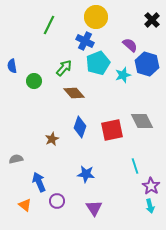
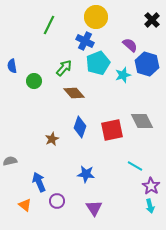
gray semicircle: moved 6 px left, 2 px down
cyan line: rotated 42 degrees counterclockwise
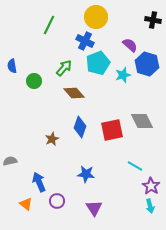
black cross: moved 1 px right; rotated 35 degrees counterclockwise
orange triangle: moved 1 px right, 1 px up
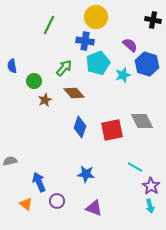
blue cross: rotated 18 degrees counterclockwise
brown star: moved 7 px left, 39 px up
cyan line: moved 1 px down
purple triangle: rotated 36 degrees counterclockwise
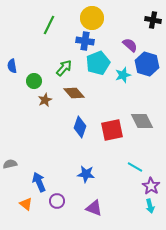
yellow circle: moved 4 px left, 1 px down
gray semicircle: moved 3 px down
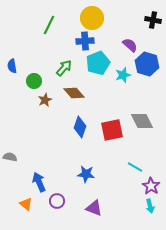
blue cross: rotated 12 degrees counterclockwise
gray semicircle: moved 7 px up; rotated 24 degrees clockwise
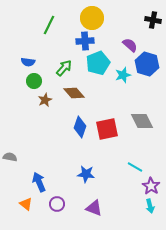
blue semicircle: moved 16 px right, 4 px up; rotated 72 degrees counterclockwise
red square: moved 5 px left, 1 px up
purple circle: moved 3 px down
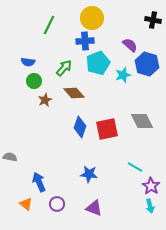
blue star: moved 3 px right
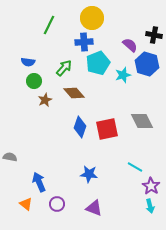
black cross: moved 1 px right, 15 px down
blue cross: moved 1 px left, 1 px down
